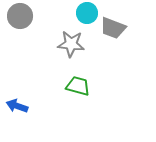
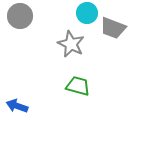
gray star: rotated 20 degrees clockwise
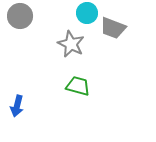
blue arrow: rotated 95 degrees counterclockwise
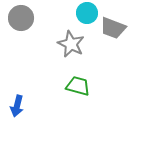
gray circle: moved 1 px right, 2 px down
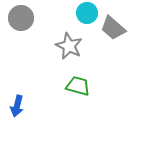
gray trapezoid: rotated 20 degrees clockwise
gray star: moved 2 px left, 2 px down
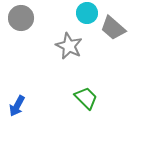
green trapezoid: moved 8 px right, 12 px down; rotated 30 degrees clockwise
blue arrow: rotated 15 degrees clockwise
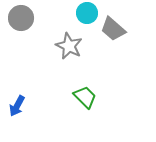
gray trapezoid: moved 1 px down
green trapezoid: moved 1 px left, 1 px up
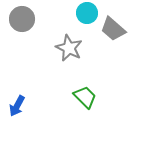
gray circle: moved 1 px right, 1 px down
gray star: moved 2 px down
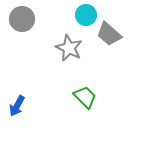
cyan circle: moved 1 px left, 2 px down
gray trapezoid: moved 4 px left, 5 px down
